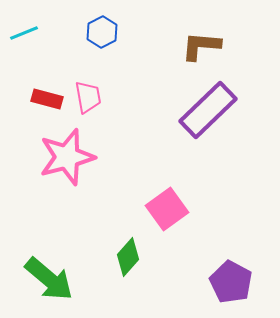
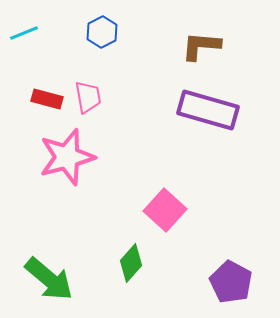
purple rectangle: rotated 60 degrees clockwise
pink square: moved 2 px left, 1 px down; rotated 12 degrees counterclockwise
green diamond: moved 3 px right, 6 px down
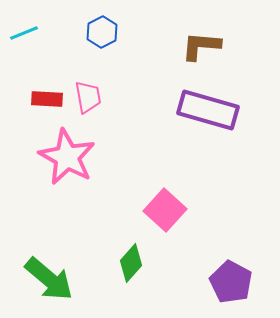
red rectangle: rotated 12 degrees counterclockwise
pink star: rotated 28 degrees counterclockwise
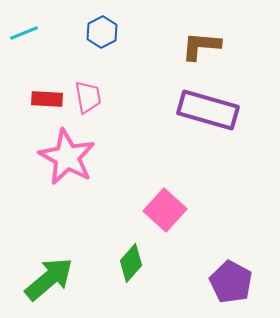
green arrow: rotated 80 degrees counterclockwise
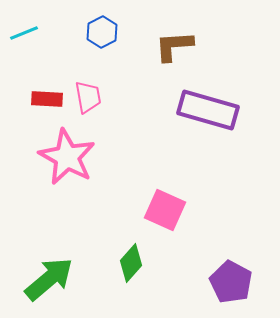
brown L-shape: moved 27 px left; rotated 9 degrees counterclockwise
pink square: rotated 18 degrees counterclockwise
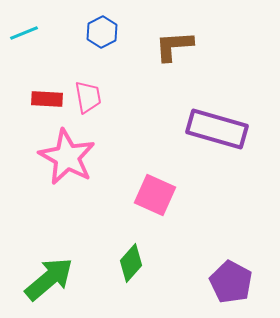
purple rectangle: moved 9 px right, 19 px down
pink square: moved 10 px left, 15 px up
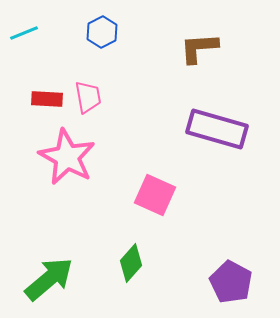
brown L-shape: moved 25 px right, 2 px down
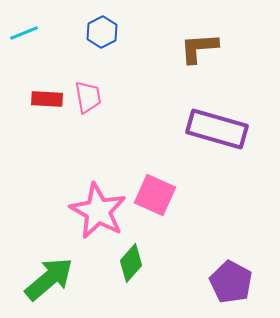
pink star: moved 31 px right, 54 px down
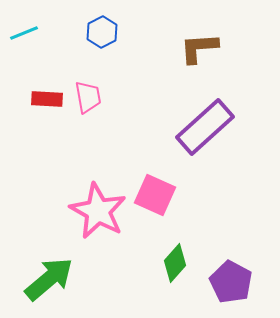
purple rectangle: moved 12 px left, 2 px up; rotated 58 degrees counterclockwise
green diamond: moved 44 px right
